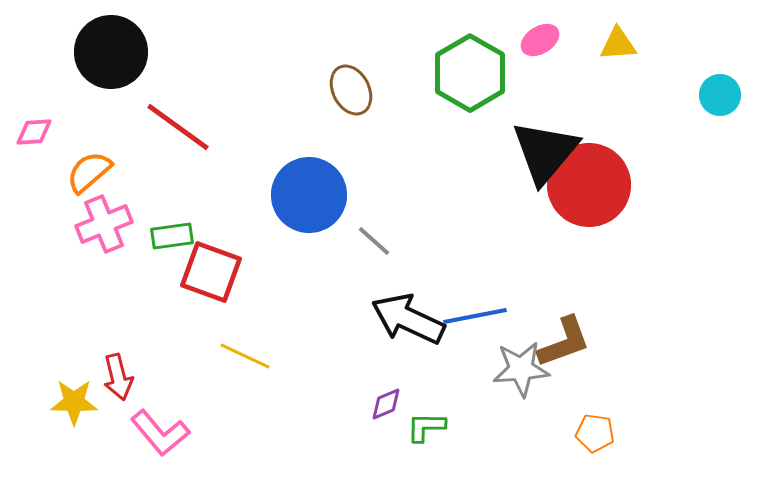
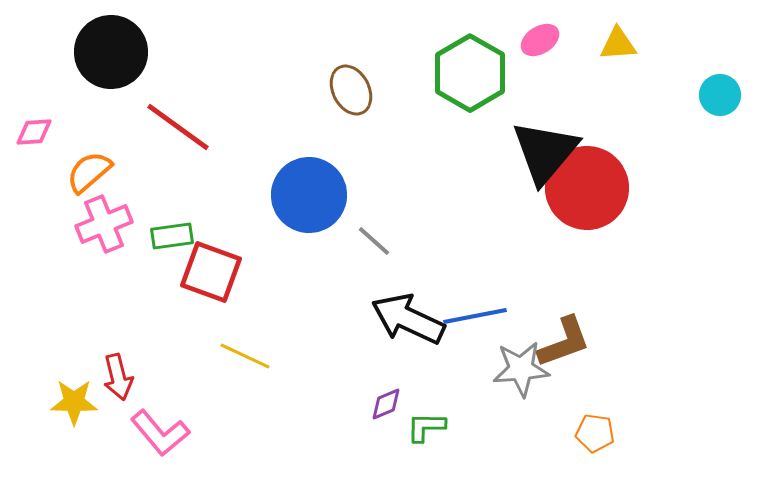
red circle: moved 2 px left, 3 px down
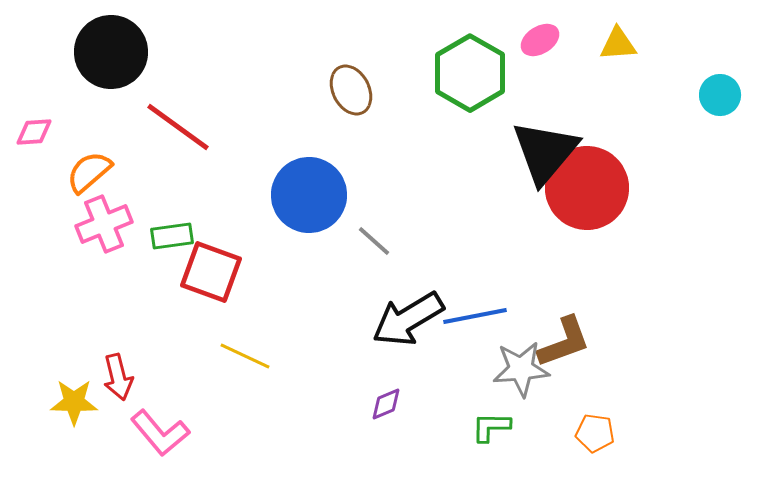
black arrow: rotated 56 degrees counterclockwise
green L-shape: moved 65 px right
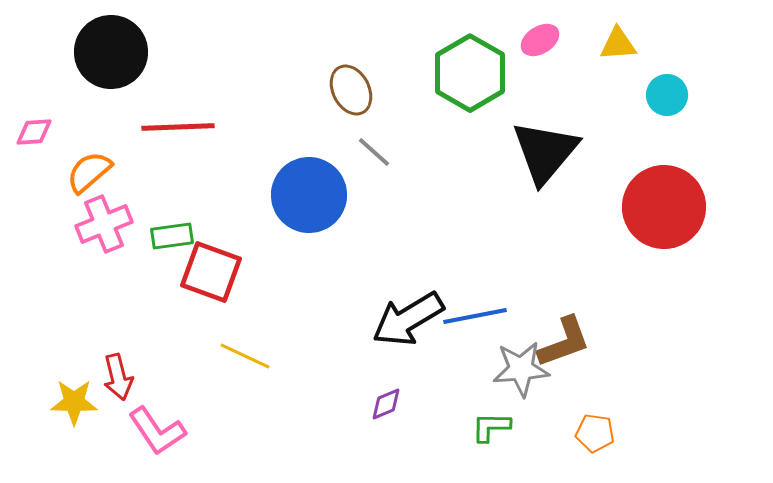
cyan circle: moved 53 px left
red line: rotated 38 degrees counterclockwise
red circle: moved 77 px right, 19 px down
gray line: moved 89 px up
pink L-shape: moved 3 px left, 2 px up; rotated 6 degrees clockwise
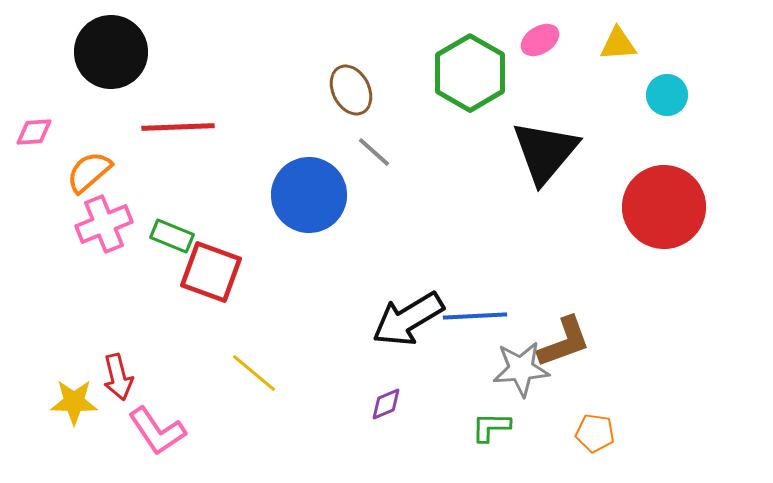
green rectangle: rotated 30 degrees clockwise
blue line: rotated 8 degrees clockwise
yellow line: moved 9 px right, 17 px down; rotated 15 degrees clockwise
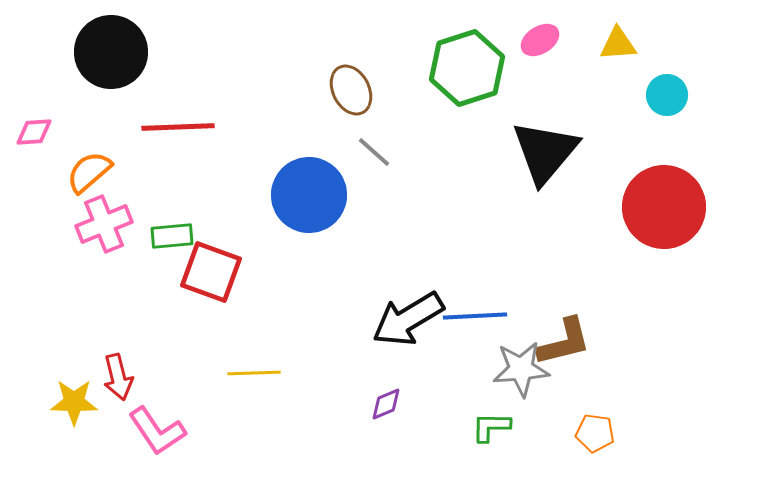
green hexagon: moved 3 px left, 5 px up; rotated 12 degrees clockwise
green rectangle: rotated 27 degrees counterclockwise
brown L-shape: rotated 6 degrees clockwise
yellow line: rotated 42 degrees counterclockwise
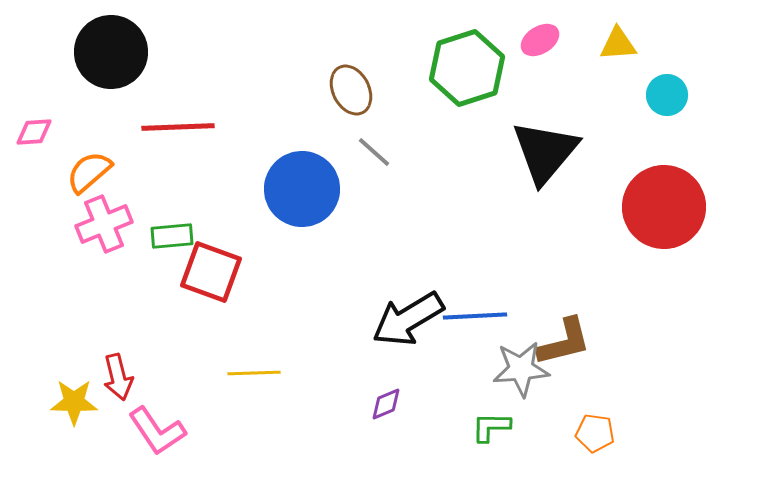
blue circle: moved 7 px left, 6 px up
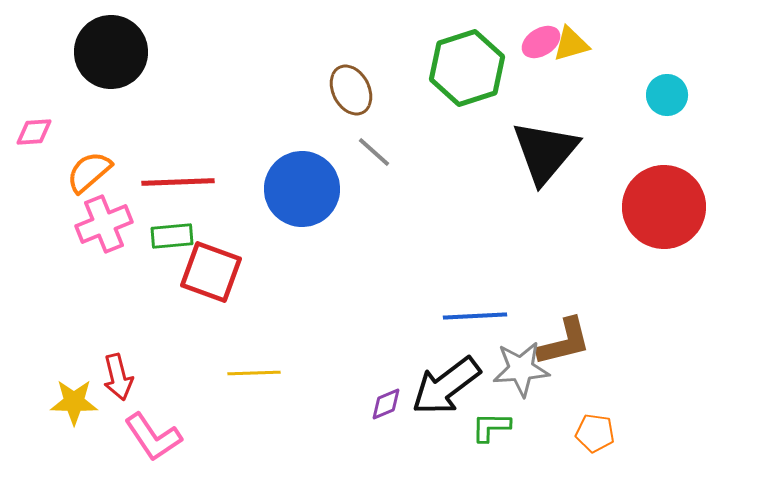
pink ellipse: moved 1 px right, 2 px down
yellow triangle: moved 47 px left; rotated 12 degrees counterclockwise
red line: moved 55 px down
black arrow: moved 38 px right, 67 px down; rotated 6 degrees counterclockwise
pink L-shape: moved 4 px left, 6 px down
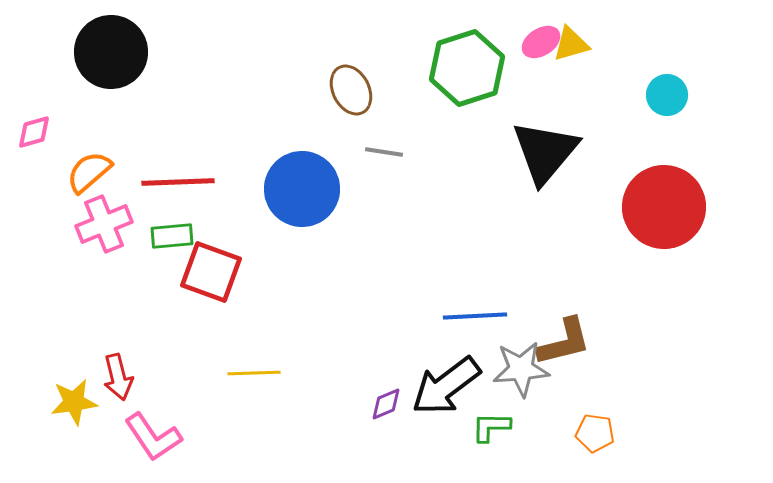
pink diamond: rotated 12 degrees counterclockwise
gray line: moved 10 px right; rotated 33 degrees counterclockwise
yellow star: rotated 9 degrees counterclockwise
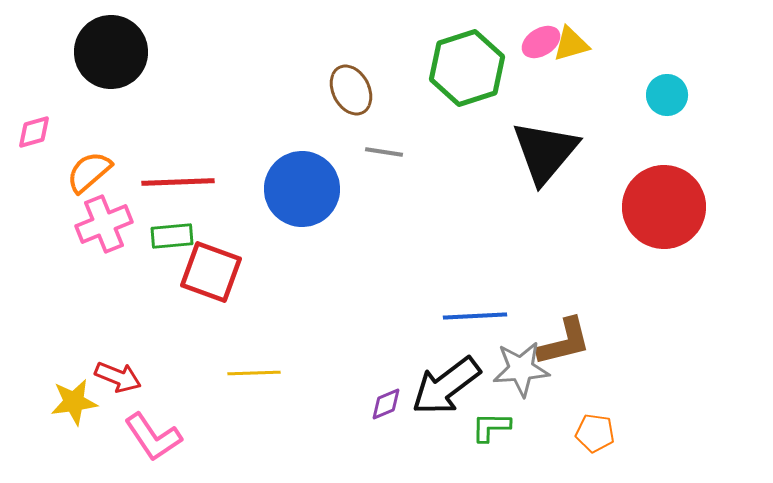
red arrow: rotated 54 degrees counterclockwise
